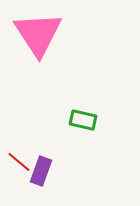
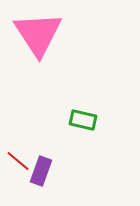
red line: moved 1 px left, 1 px up
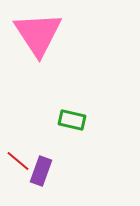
green rectangle: moved 11 px left
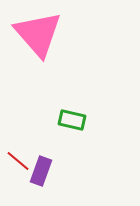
pink triangle: rotated 8 degrees counterclockwise
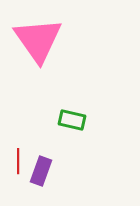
pink triangle: moved 6 px down; rotated 6 degrees clockwise
red line: rotated 50 degrees clockwise
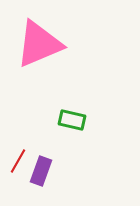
pink triangle: moved 1 px right, 4 px down; rotated 42 degrees clockwise
red line: rotated 30 degrees clockwise
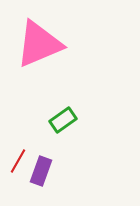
green rectangle: moved 9 px left; rotated 48 degrees counterclockwise
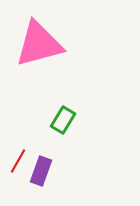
pink triangle: rotated 8 degrees clockwise
green rectangle: rotated 24 degrees counterclockwise
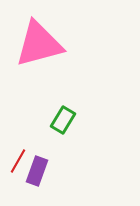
purple rectangle: moved 4 px left
